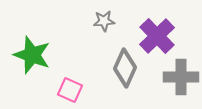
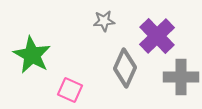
green star: rotated 9 degrees clockwise
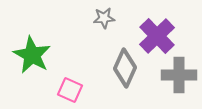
gray star: moved 3 px up
gray cross: moved 2 px left, 2 px up
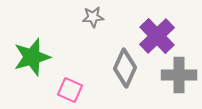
gray star: moved 11 px left, 1 px up
green star: moved 2 px down; rotated 27 degrees clockwise
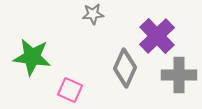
gray star: moved 3 px up
green star: rotated 24 degrees clockwise
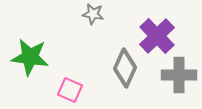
gray star: rotated 15 degrees clockwise
green star: moved 2 px left
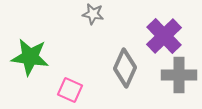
purple cross: moved 7 px right
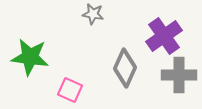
purple cross: rotated 9 degrees clockwise
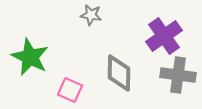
gray star: moved 2 px left, 1 px down
green star: rotated 18 degrees clockwise
gray diamond: moved 6 px left, 5 px down; rotated 24 degrees counterclockwise
gray cross: moved 1 px left; rotated 8 degrees clockwise
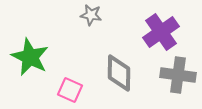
purple cross: moved 3 px left, 4 px up
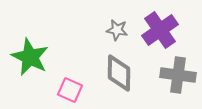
gray star: moved 26 px right, 15 px down
purple cross: moved 1 px left, 2 px up
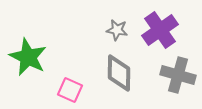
green star: moved 2 px left
gray cross: rotated 8 degrees clockwise
